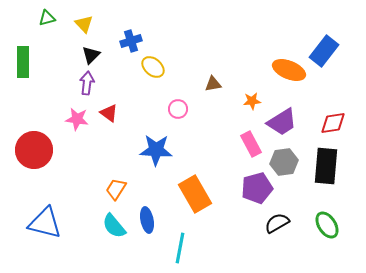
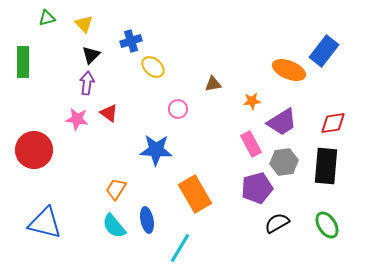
cyan line: rotated 20 degrees clockwise
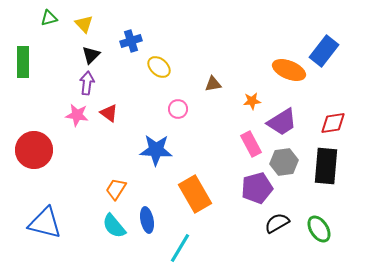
green triangle: moved 2 px right
yellow ellipse: moved 6 px right
pink star: moved 4 px up
green ellipse: moved 8 px left, 4 px down
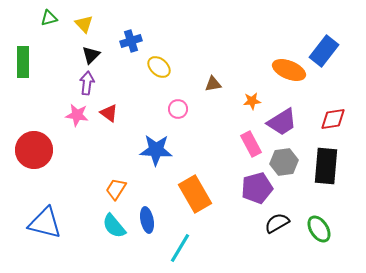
red diamond: moved 4 px up
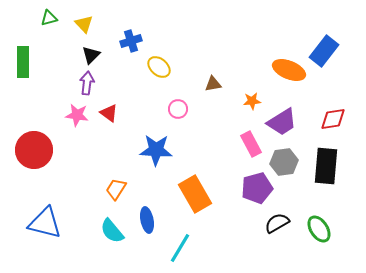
cyan semicircle: moved 2 px left, 5 px down
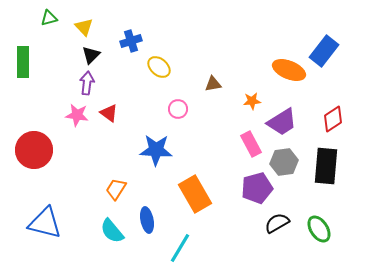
yellow triangle: moved 3 px down
red diamond: rotated 24 degrees counterclockwise
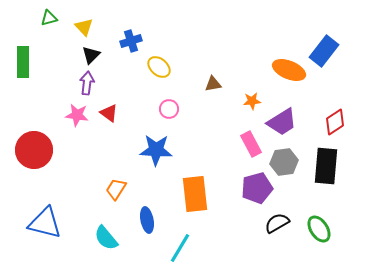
pink circle: moved 9 px left
red diamond: moved 2 px right, 3 px down
orange rectangle: rotated 24 degrees clockwise
cyan semicircle: moved 6 px left, 7 px down
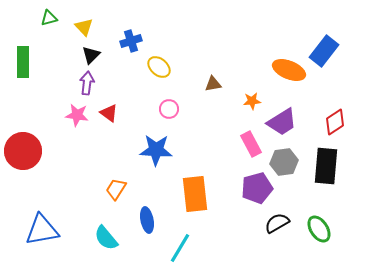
red circle: moved 11 px left, 1 px down
blue triangle: moved 3 px left, 7 px down; rotated 24 degrees counterclockwise
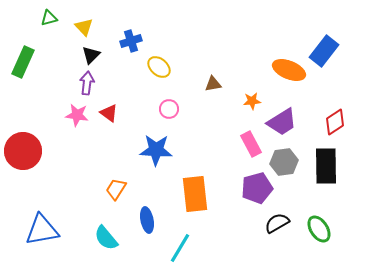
green rectangle: rotated 24 degrees clockwise
black rectangle: rotated 6 degrees counterclockwise
